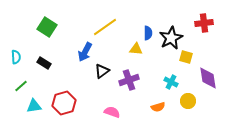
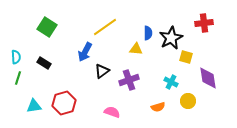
green line: moved 3 px left, 8 px up; rotated 32 degrees counterclockwise
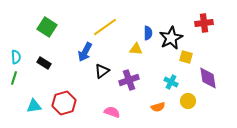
green line: moved 4 px left
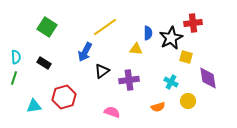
red cross: moved 11 px left
purple cross: rotated 12 degrees clockwise
red hexagon: moved 6 px up
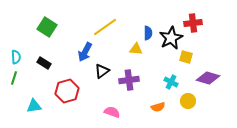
purple diamond: rotated 65 degrees counterclockwise
red hexagon: moved 3 px right, 6 px up
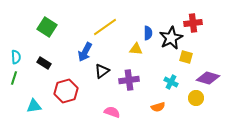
red hexagon: moved 1 px left
yellow circle: moved 8 px right, 3 px up
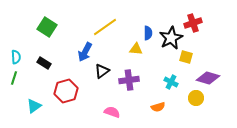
red cross: rotated 12 degrees counterclockwise
cyan triangle: rotated 28 degrees counterclockwise
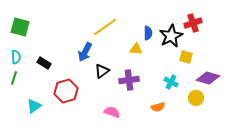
green square: moved 27 px left; rotated 18 degrees counterclockwise
black star: moved 2 px up
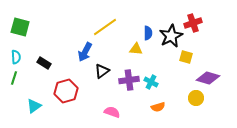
cyan cross: moved 20 px left
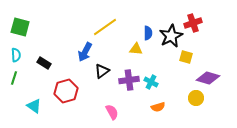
cyan semicircle: moved 2 px up
cyan triangle: rotated 49 degrees counterclockwise
pink semicircle: rotated 42 degrees clockwise
